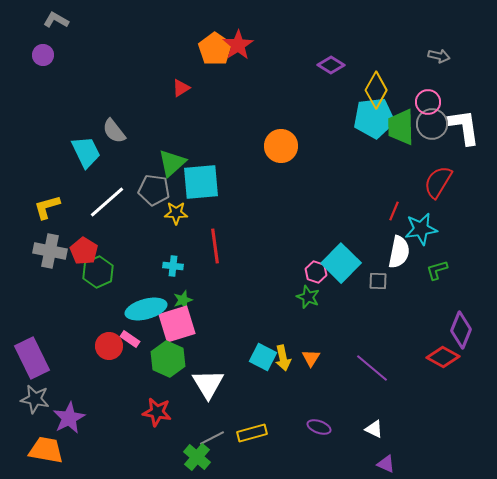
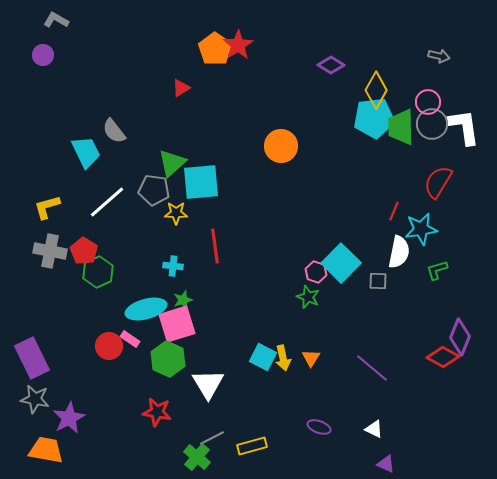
purple diamond at (461, 330): moved 1 px left, 7 px down
yellow rectangle at (252, 433): moved 13 px down
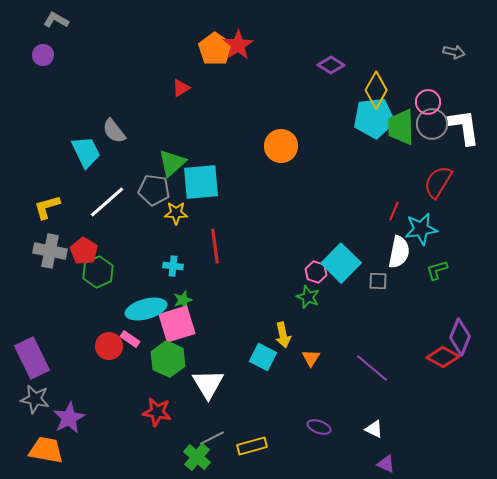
gray arrow at (439, 56): moved 15 px right, 4 px up
yellow arrow at (283, 358): moved 23 px up
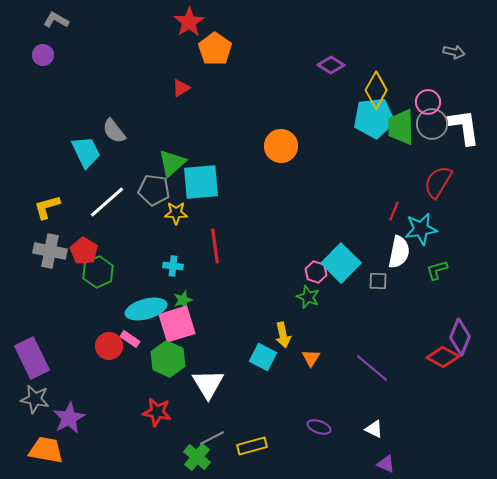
red star at (238, 45): moved 49 px left, 23 px up
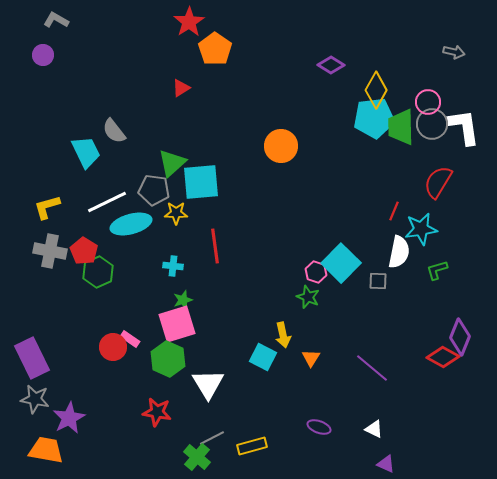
white line at (107, 202): rotated 15 degrees clockwise
cyan ellipse at (146, 309): moved 15 px left, 85 px up
red circle at (109, 346): moved 4 px right, 1 px down
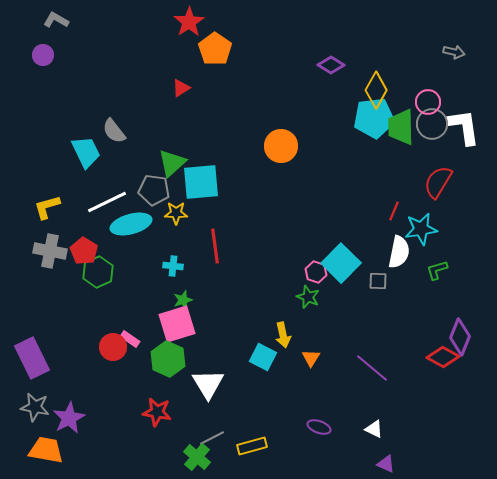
gray star at (35, 399): moved 8 px down
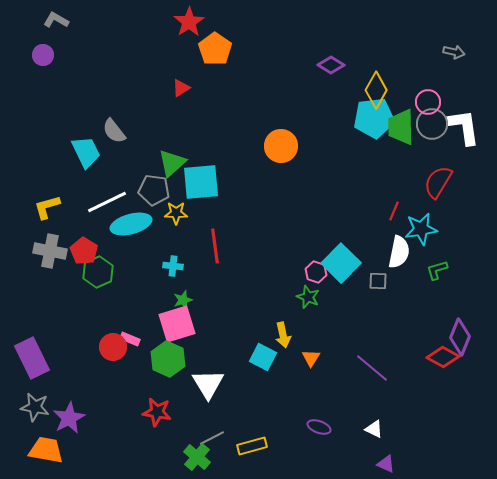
pink rectangle at (130, 339): rotated 12 degrees counterclockwise
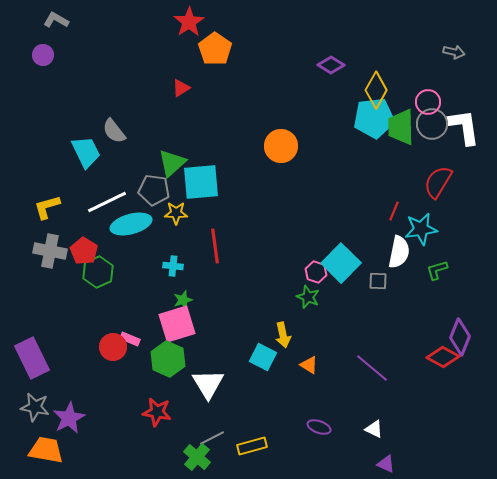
orange triangle at (311, 358): moved 2 px left, 7 px down; rotated 30 degrees counterclockwise
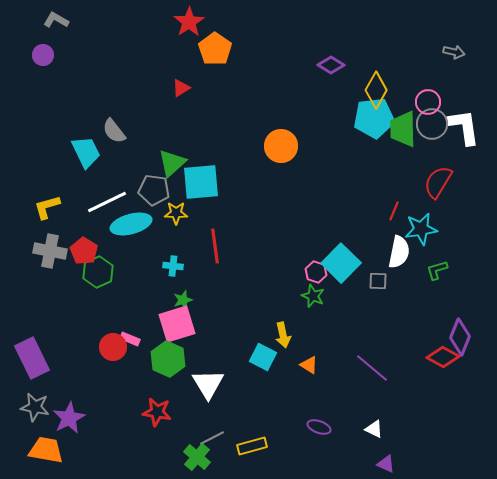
green trapezoid at (401, 127): moved 2 px right, 2 px down
green star at (308, 297): moved 5 px right, 1 px up
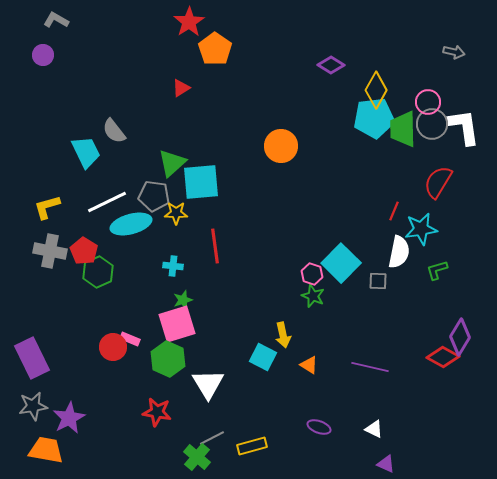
gray pentagon at (154, 190): moved 6 px down
pink hexagon at (316, 272): moved 4 px left, 2 px down
purple diamond at (460, 337): rotated 9 degrees clockwise
purple line at (372, 368): moved 2 px left, 1 px up; rotated 27 degrees counterclockwise
gray star at (35, 407): moved 2 px left, 1 px up; rotated 20 degrees counterclockwise
